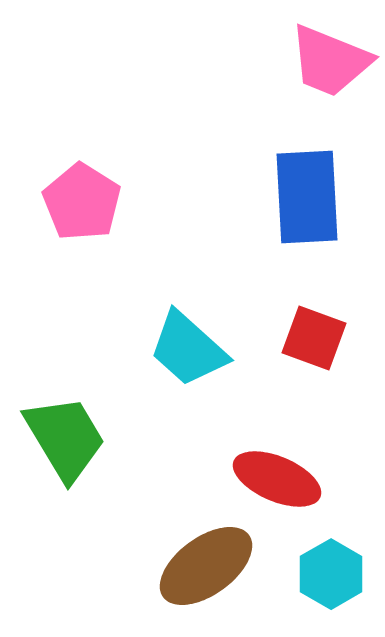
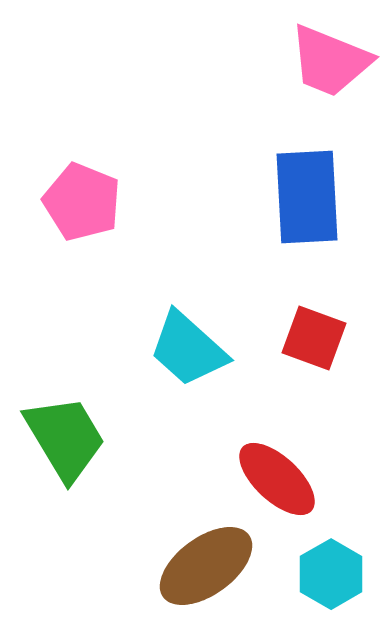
pink pentagon: rotated 10 degrees counterclockwise
red ellipse: rotated 20 degrees clockwise
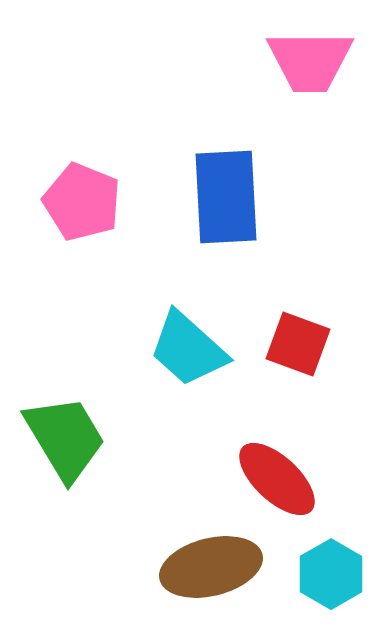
pink trapezoid: moved 20 px left; rotated 22 degrees counterclockwise
blue rectangle: moved 81 px left
red square: moved 16 px left, 6 px down
brown ellipse: moved 5 px right, 1 px down; rotated 22 degrees clockwise
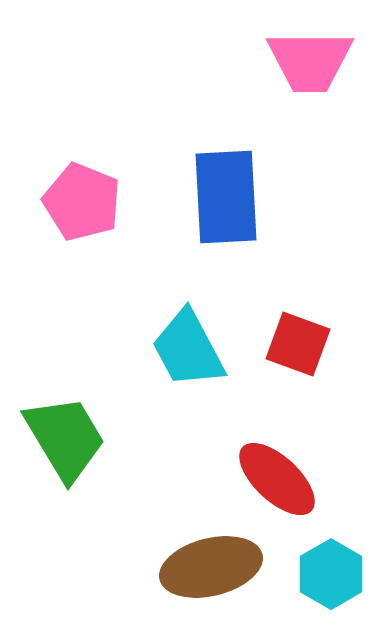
cyan trapezoid: rotated 20 degrees clockwise
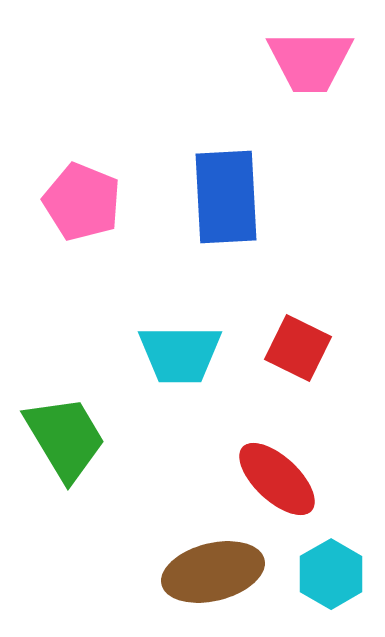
red square: moved 4 px down; rotated 6 degrees clockwise
cyan trapezoid: moved 8 px left, 5 px down; rotated 62 degrees counterclockwise
brown ellipse: moved 2 px right, 5 px down
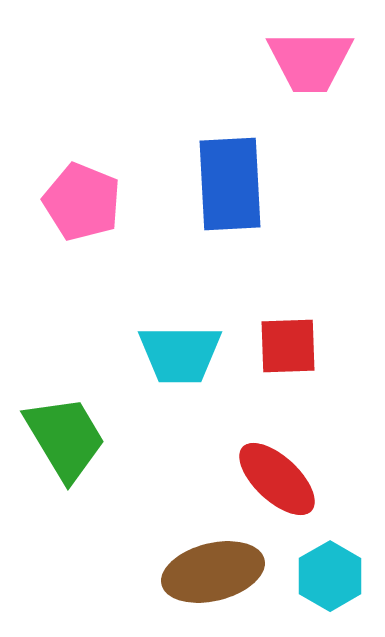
blue rectangle: moved 4 px right, 13 px up
red square: moved 10 px left, 2 px up; rotated 28 degrees counterclockwise
cyan hexagon: moved 1 px left, 2 px down
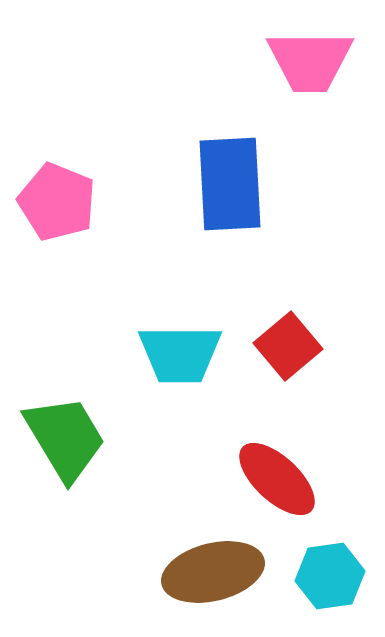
pink pentagon: moved 25 px left
red square: rotated 38 degrees counterclockwise
cyan hexagon: rotated 22 degrees clockwise
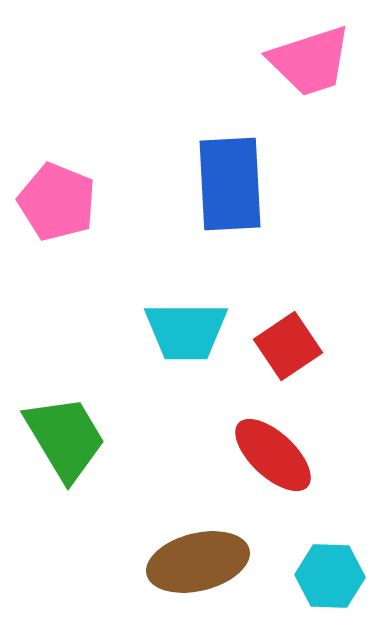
pink trapezoid: rotated 18 degrees counterclockwise
red square: rotated 6 degrees clockwise
cyan trapezoid: moved 6 px right, 23 px up
red ellipse: moved 4 px left, 24 px up
brown ellipse: moved 15 px left, 10 px up
cyan hexagon: rotated 10 degrees clockwise
